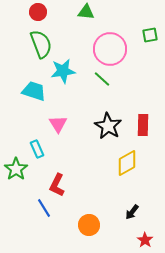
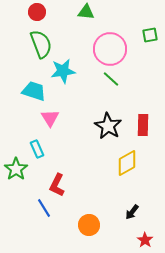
red circle: moved 1 px left
green line: moved 9 px right
pink triangle: moved 8 px left, 6 px up
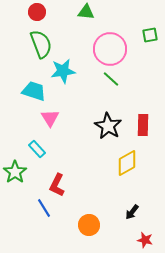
cyan rectangle: rotated 18 degrees counterclockwise
green star: moved 1 px left, 3 px down
red star: rotated 21 degrees counterclockwise
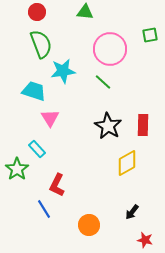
green triangle: moved 1 px left
green line: moved 8 px left, 3 px down
green star: moved 2 px right, 3 px up
blue line: moved 1 px down
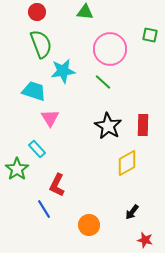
green square: rotated 21 degrees clockwise
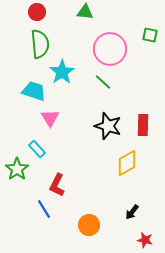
green semicircle: moved 1 px left; rotated 16 degrees clockwise
cyan star: moved 1 px left, 1 px down; rotated 25 degrees counterclockwise
black star: rotated 12 degrees counterclockwise
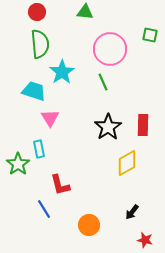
green line: rotated 24 degrees clockwise
black star: moved 1 px down; rotated 20 degrees clockwise
cyan rectangle: moved 2 px right; rotated 30 degrees clockwise
green star: moved 1 px right, 5 px up
red L-shape: moved 3 px right; rotated 40 degrees counterclockwise
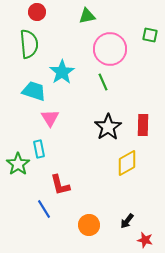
green triangle: moved 2 px right, 4 px down; rotated 18 degrees counterclockwise
green semicircle: moved 11 px left
black arrow: moved 5 px left, 9 px down
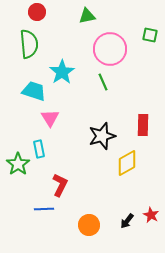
black star: moved 6 px left, 9 px down; rotated 16 degrees clockwise
red L-shape: rotated 140 degrees counterclockwise
blue line: rotated 60 degrees counterclockwise
red star: moved 6 px right, 25 px up; rotated 14 degrees clockwise
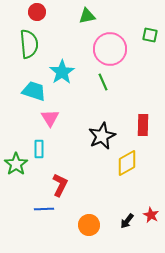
black star: rotated 8 degrees counterclockwise
cyan rectangle: rotated 12 degrees clockwise
green star: moved 2 px left
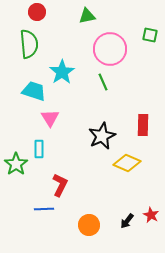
yellow diamond: rotated 52 degrees clockwise
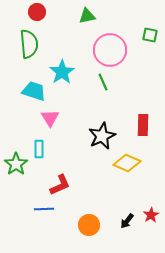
pink circle: moved 1 px down
red L-shape: rotated 40 degrees clockwise
red star: rotated 14 degrees clockwise
